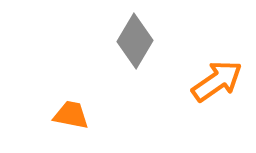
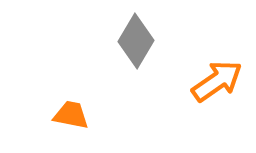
gray diamond: moved 1 px right
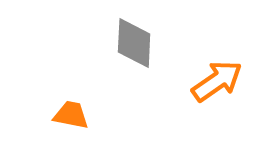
gray diamond: moved 2 px left, 2 px down; rotated 28 degrees counterclockwise
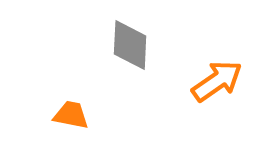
gray diamond: moved 4 px left, 2 px down
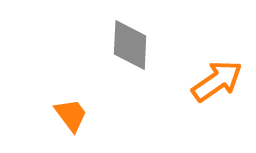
orange trapezoid: rotated 42 degrees clockwise
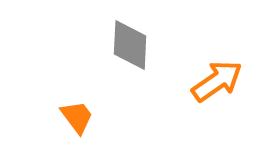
orange trapezoid: moved 6 px right, 2 px down
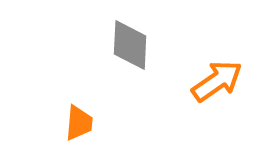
orange trapezoid: moved 2 px right, 6 px down; rotated 42 degrees clockwise
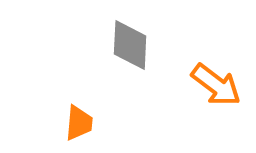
orange arrow: moved 1 px left, 4 px down; rotated 72 degrees clockwise
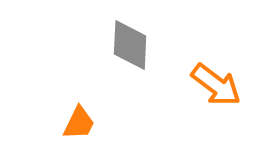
orange trapezoid: rotated 21 degrees clockwise
